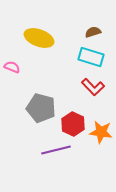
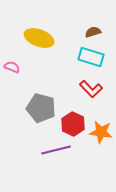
red L-shape: moved 2 px left, 2 px down
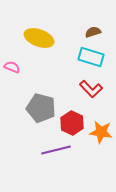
red hexagon: moved 1 px left, 1 px up
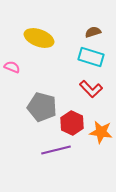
gray pentagon: moved 1 px right, 1 px up
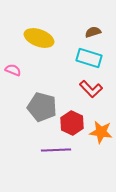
cyan rectangle: moved 2 px left, 1 px down
pink semicircle: moved 1 px right, 3 px down
purple line: rotated 12 degrees clockwise
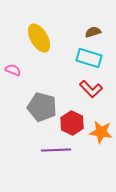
yellow ellipse: rotated 40 degrees clockwise
